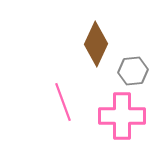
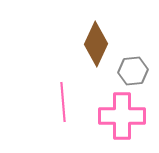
pink line: rotated 15 degrees clockwise
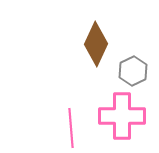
gray hexagon: rotated 20 degrees counterclockwise
pink line: moved 8 px right, 26 px down
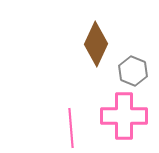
gray hexagon: rotated 12 degrees counterclockwise
pink cross: moved 2 px right
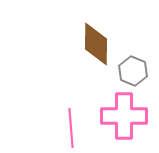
brown diamond: rotated 24 degrees counterclockwise
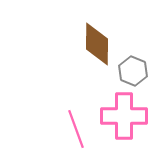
brown diamond: moved 1 px right
pink line: moved 5 px right, 1 px down; rotated 15 degrees counterclockwise
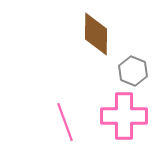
brown diamond: moved 1 px left, 10 px up
pink line: moved 11 px left, 7 px up
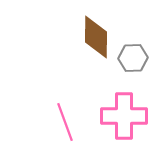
brown diamond: moved 3 px down
gray hexagon: moved 13 px up; rotated 24 degrees counterclockwise
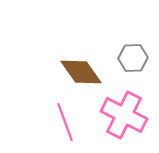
brown diamond: moved 15 px left, 35 px down; rotated 36 degrees counterclockwise
pink cross: moved 1 px up; rotated 27 degrees clockwise
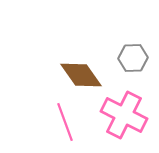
brown diamond: moved 3 px down
